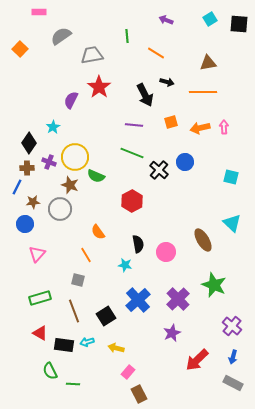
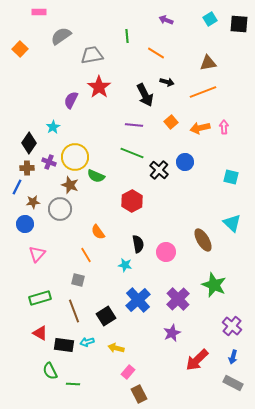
orange line at (203, 92): rotated 20 degrees counterclockwise
orange square at (171, 122): rotated 24 degrees counterclockwise
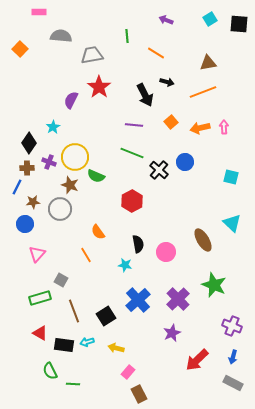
gray semicircle at (61, 36): rotated 40 degrees clockwise
gray square at (78, 280): moved 17 px left; rotated 16 degrees clockwise
purple cross at (232, 326): rotated 18 degrees counterclockwise
